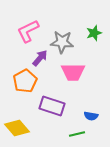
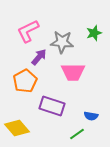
purple arrow: moved 1 px left, 1 px up
green line: rotated 21 degrees counterclockwise
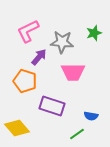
orange pentagon: rotated 25 degrees counterclockwise
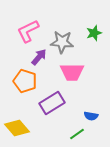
pink trapezoid: moved 1 px left
purple rectangle: moved 3 px up; rotated 50 degrees counterclockwise
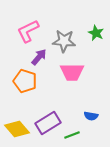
green star: moved 2 px right; rotated 28 degrees counterclockwise
gray star: moved 2 px right, 1 px up
purple rectangle: moved 4 px left, 20 px down
yellow diamond: moved 1 px down
green line: moved 5 px left, 1 px down; rotated 14 degrees clockwise
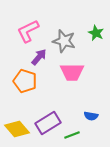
gray star: rotated 10 degrees clockwise
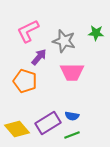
green star: rotated 21 degrees counterclockwise
blue semicircle: moved 19 px left
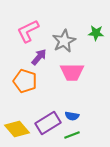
gray star: rotated 30 degrees clockwise
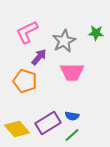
pink L-shape: moved 1 px left, 1 px down
green line: rotated 21 degrees counterclockwise
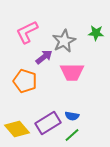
purple arrow: moved 5 px right; rotated 12 degrees clockwise
